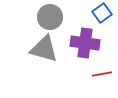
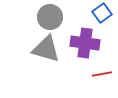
gray triangle: moved 2 px right
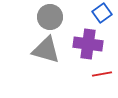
purple cross: moved 3 px right, 1 px down
gray triangle: moved 1 px down
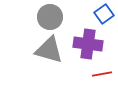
blue square: moved 2 px right, 1 px down
gray triangle: moved 3 px right
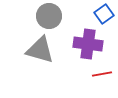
gray circle: moved 1 px left, 1 px up
gray triangle: moved 9 px left
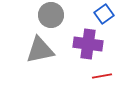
gray circle: moved 2 px right, 1 px up
gray triangle: rotated 28 degrees counterclockwise
red line: moved 2 px down
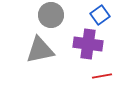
blue square: moved 4 px left, 1 px down
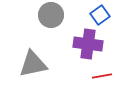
gray triangle: moved 7 px left, 14 px down
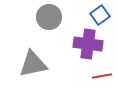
gray circle: moved 2 px left, 2 px down
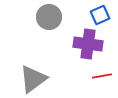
blue square: rotated 12 degrees clockwise
gray triangle: moved 15 px down; rotated 24 degrees counterclockwise
